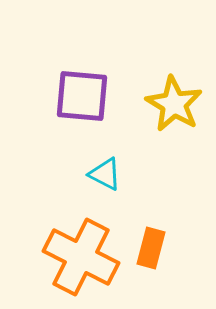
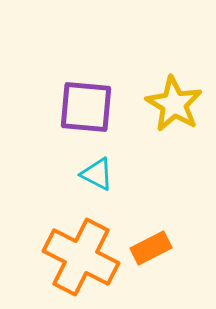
purple square: moved 4 px right, 11 px down
cyan triangle: moved 8 px left
orange rectangle: rotated 48 degrees clockwise
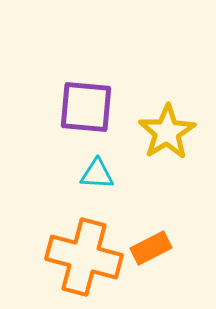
yellow star: moved 7 px left, 28 px down; rotated 10 degrees clockwise
cyan triangle: rotated 24 degrees counterclockwise
orange cross: moved 3 px right; rotated 12 degrees counterclockwise
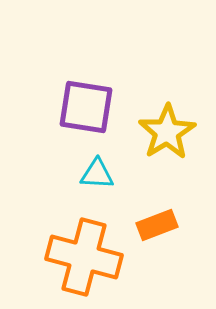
purple square: rotated 4 degrees clockwise
orange rectangle: moved 6 px right, 23 px up; rotated 6 degrees clockwise
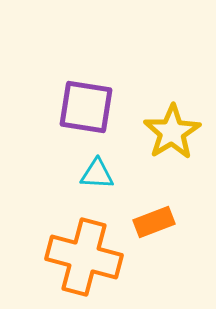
yellow star: moved 5 px right
orange rectangle: moved 3 px left, 3 px up
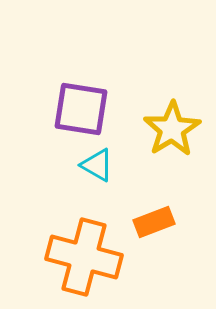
purple square: moved 5 px left, 2 px down
yellow star: moved 3 px up
cyan triangle: moved 9 px up; rotated 27 degrees clockwise
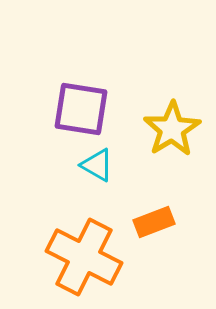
orange cross: rotated 12 degrees clockwise
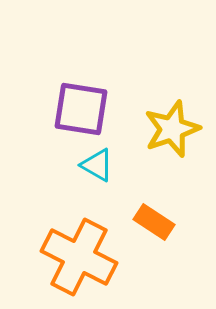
yellow star: rotated 12 degrees clockwise
orange rectangle: rotated 54 degrees clockwise
orange cross: moved 5 px left
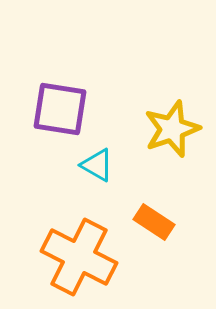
purple square: moved 21 px left
